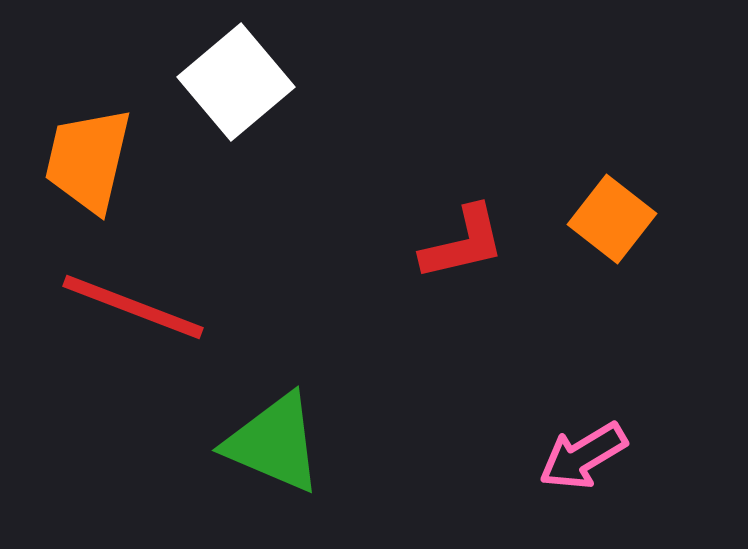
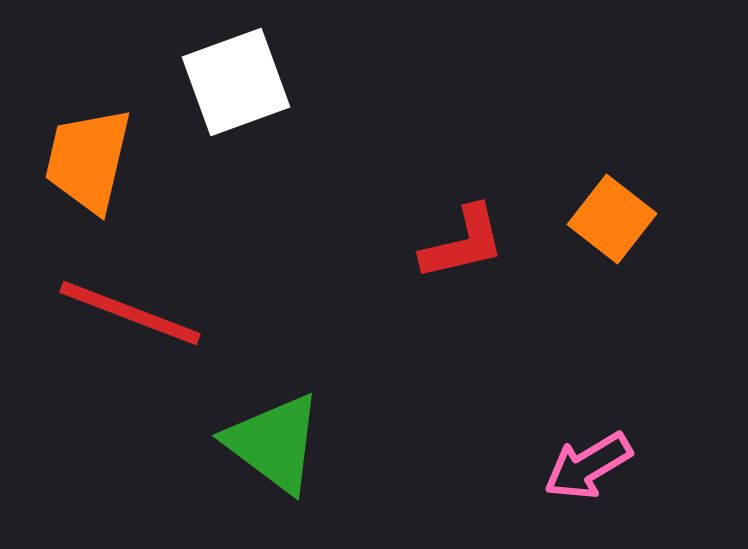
white square: rotated 20 degrees clockwise
red line: moved 3 px left, 6 px down
green triangle: rotated 14 degrees clockwise
pink arrow: moved 5 px right, 10 px down
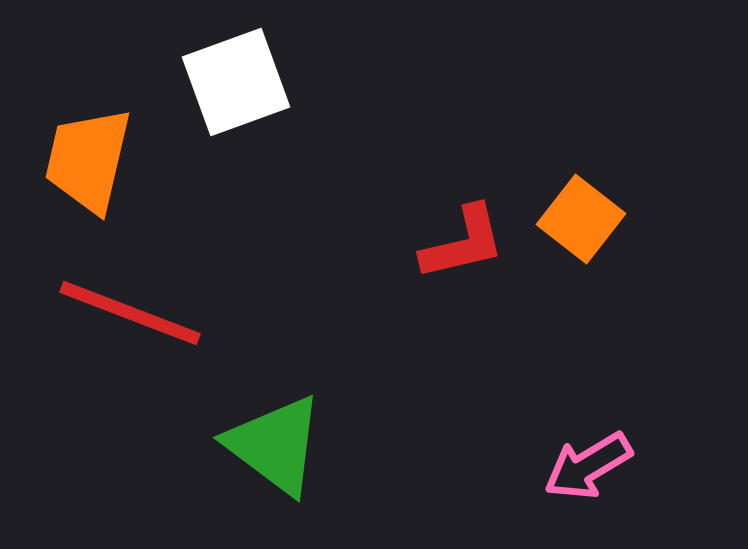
orange square: moved 31 px left
green triangle: moved 1 px right, 2 px down
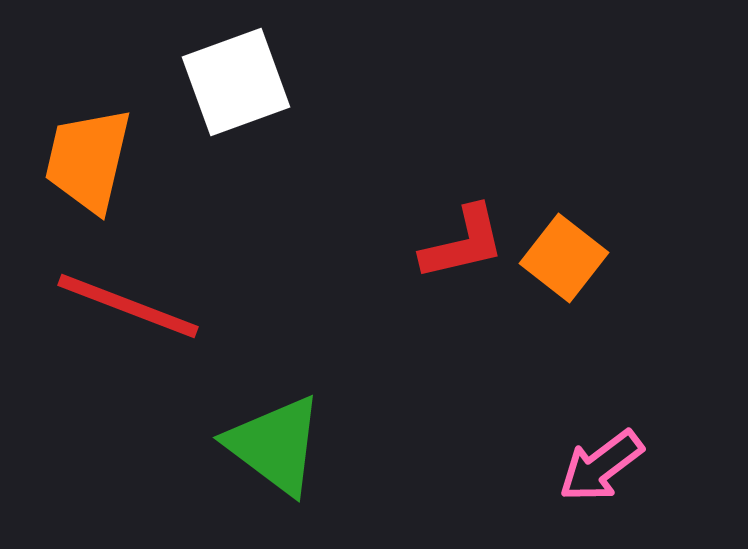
orange square: moved 17 px left, 39 px down
red line: moved 2 px left, 7 px up
pink arrow: moved 13 px right; rotated 6 degrees counterclockwise
